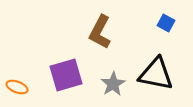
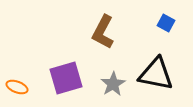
brown L-shape: moved 3 px right
purple square: moved 3 px down
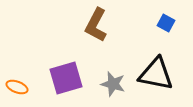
brown L-shape: moved 7 px left, 7 px up
gray star: rotated 25 degrees counterclockwise
